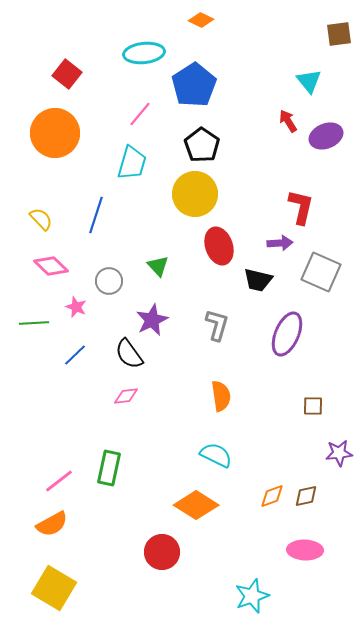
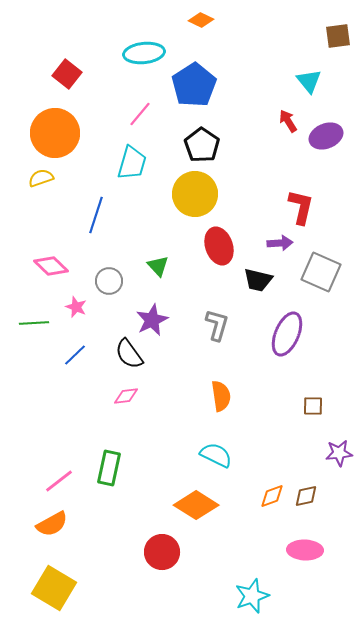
brown square at (339, 34): moved 1 px left, 2 px down
yellow semicircle at (41, 219): moved 41 px up; rotated 65 degrees counterclockwise
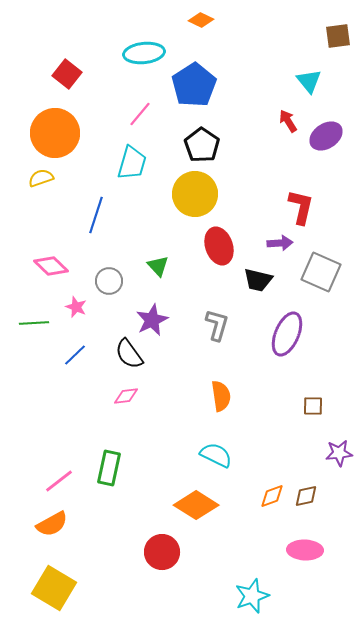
purple ellipse at (326, 136): rotated 12 degrees counterclockwise
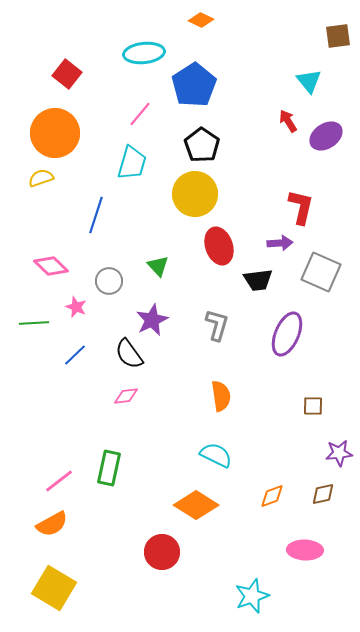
black trapezoid at (258, 280): rotated 20 degrees counterclockwise
brown diamond at (306, 496): moved 17 px right, 2 px up
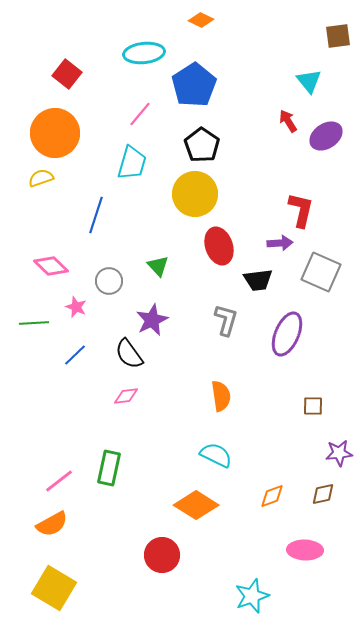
red L-shape at (301, 207): moved 3 px down
gray L-shape at (217, 325): moved 9 px right, 5 px up
red circle at (162, 552): moved 3 px down
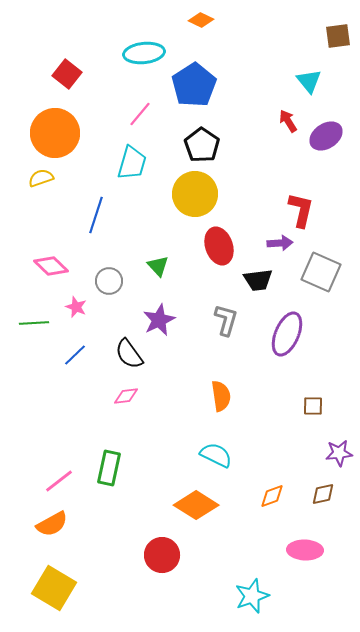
purple star at (152, 320): moved 7 px right
